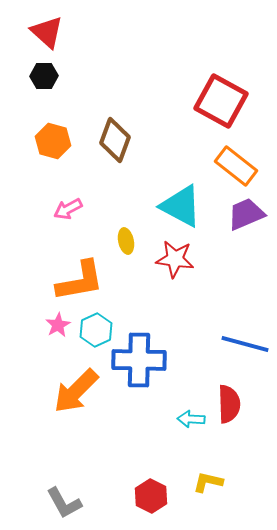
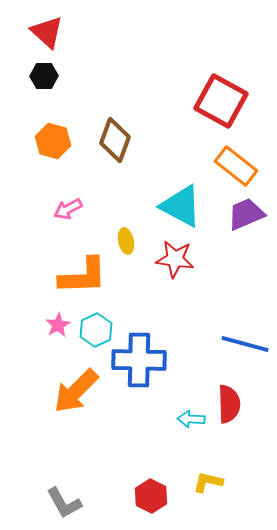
orange L-shape: moved 3 px right, 5 px up; rotated 8 degrees clockwise
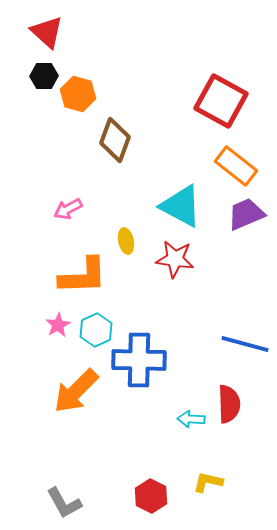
orange hexagon: moved 25 px right, 47 px up
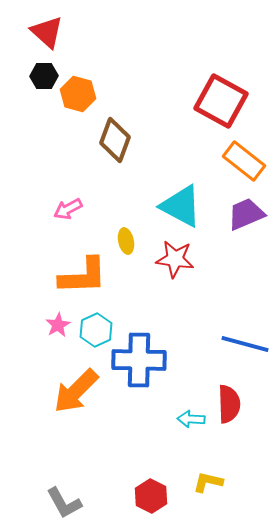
orange rectangle: moved 8 px right, 5 px up
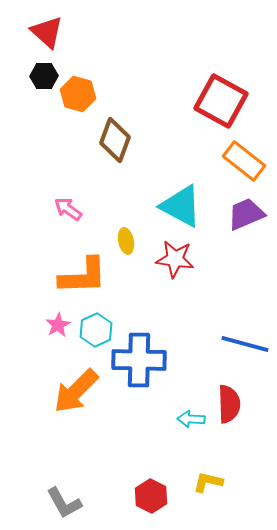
pink arrow: rotated 64 degrees clockwise
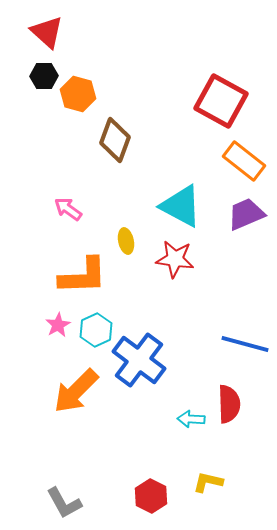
blue cross: rotated 36 degrees clockwise
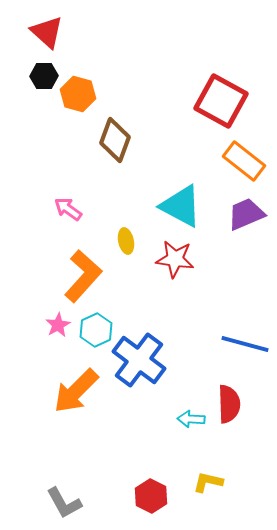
orange L-shape: rotated 46 degrees counterclockwise
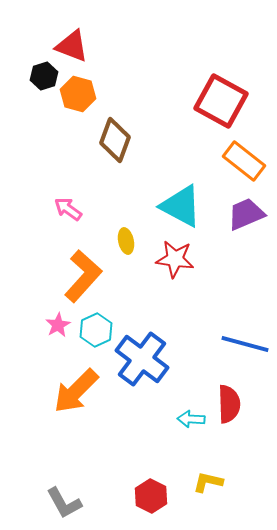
red triangle: moved 25 px right, 14 px down; rotated 21 degrees counterclockwise
black hexagon: rotated 16 degrees counterclockwise
blue cross: moved 3 px right, 1 px up
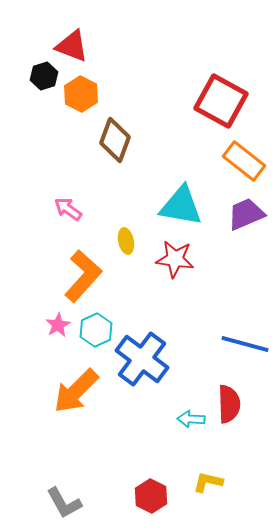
orange hexagon: moved 3 px right; rotated 12 degrees clockwise
cyan triangle: rotated 18 degrees counterclockwise
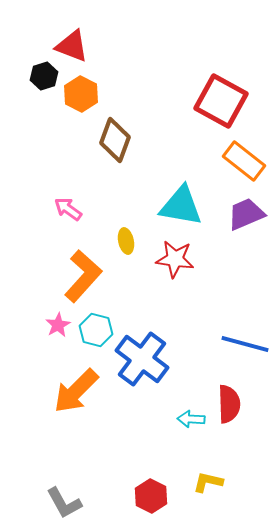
cyan hexagon: rotated 20 degrees counterclockwise
